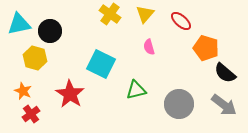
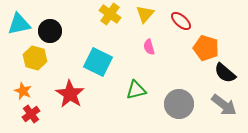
cyan square: moved 3 px left, 2 px up
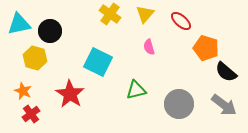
black semicircle: moved 1 px right, 1 px up
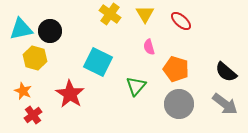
yellow triangle: rotated 12 degrees counterclockwise
cyan triangle: moved 2 px right, 5 px down
orange pentagon: moved 30 px left, 21 px down
green triangle: moved 4 px up; rotated 35 degrees counterclockwise
gray arrow: moved 1 px right, 1 px up
red cross: moved 2 px right, 1 px down
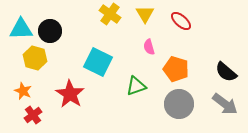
cyan triangle: rotated 10 degrees clockwise
green triangle: rotated 30 degrees clockwise
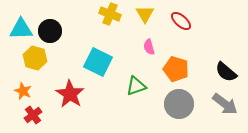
yellow cross: rotated 15 degrees counterclockwise
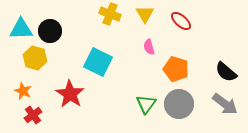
green triangle: moved 10 px right, 18 px down; rotated 35 degrees counterclockwise
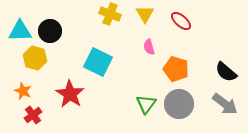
cyan triangle: moved 1 px left, 2 px down
